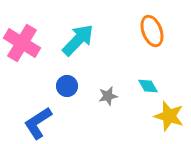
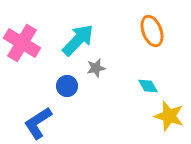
gray star: moved 12 px left, 28 px up
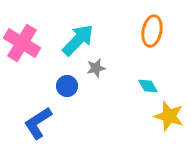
orange ellipse: rotated 32 degrees clockwise
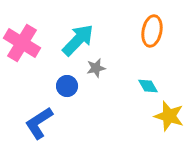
blue L-shape: moved 1 px right
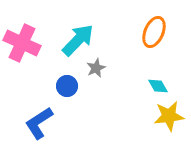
orange ellipse: moved 2 px right, 1 px down; rotated 12 degrees clockwise
pink cross: rotated 6 degrees counterclockwise
gray star: rotated 12 degrees counterclockwise
cyan diamond: moved 10 px right
yellow star: rotated 24 degrees counterclockwise
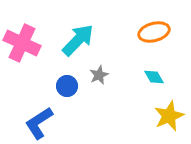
orange ellipse: rotated 52 degrees clockwise
gray star: moved 3 px right, 7 px down
cyan diamond: moved 4 px left, 9 px up
yellow star: rotated 16 degrees counterclockwise
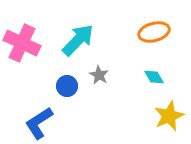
gray star: rotated 18 degrees counterclockwise
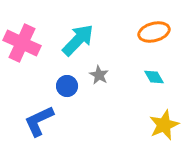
yellow star: moved 5 px left, 9 px down
blue L-shape: moved 2 px up; rotated 8 degrees clockwise
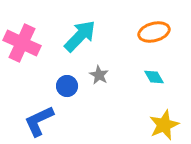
cyan arrow: moved 2 px right, 4 px up
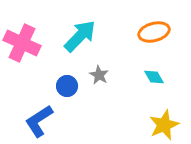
blue L-shape: rotated 8 degrees counterclockwise
